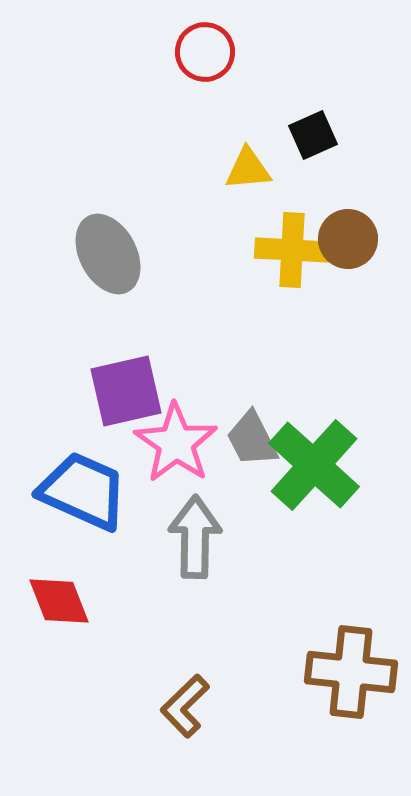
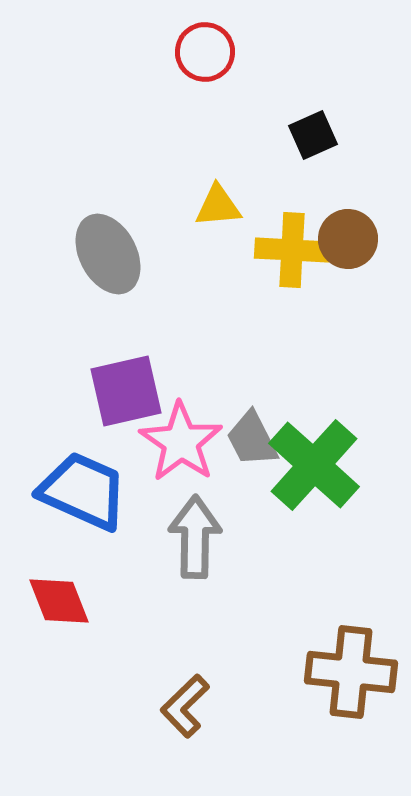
yellow triangle: moved 30 px left, 37 px down
pink star: moved 5 px right, 1 px up
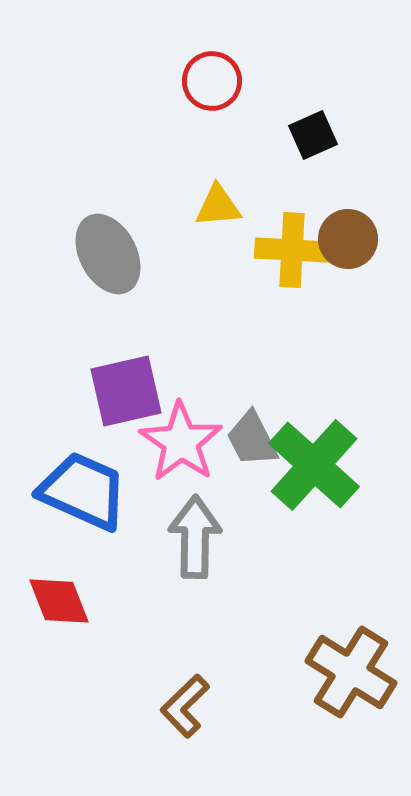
red circle: moved 7 px right, 29 px down
brown cross: rotated 26 degrees clockwise
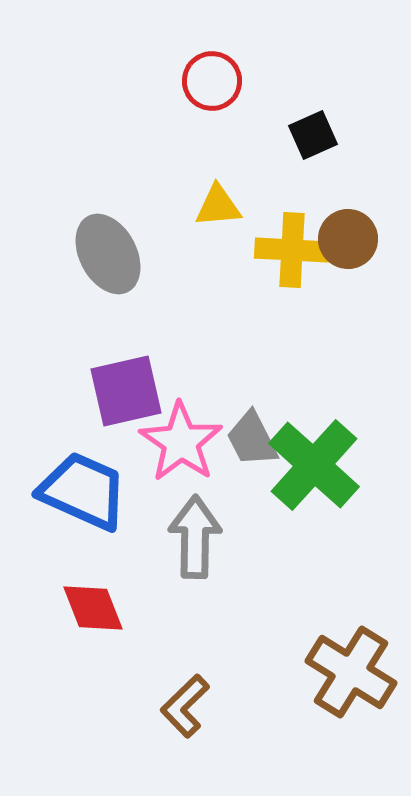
red diamond: moved 34 px right, 7 px down
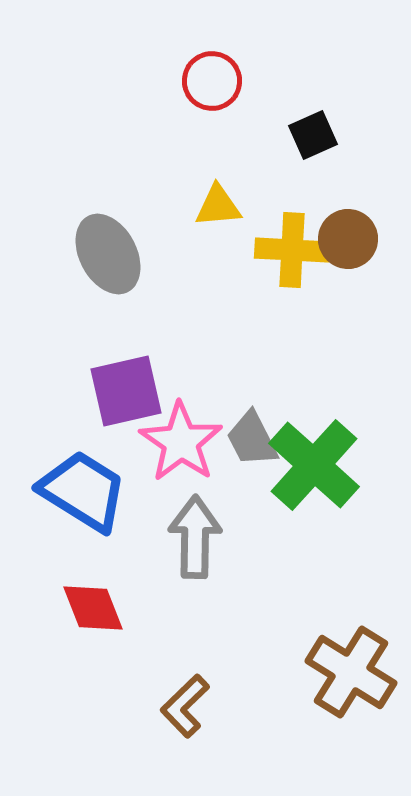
blue trapezoid: rotated 8 degrees clockwise
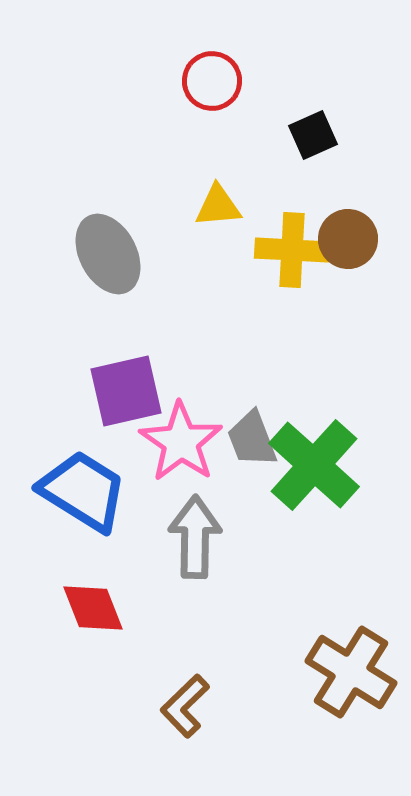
gray trapezoid: rotated 6 degrees clockwise
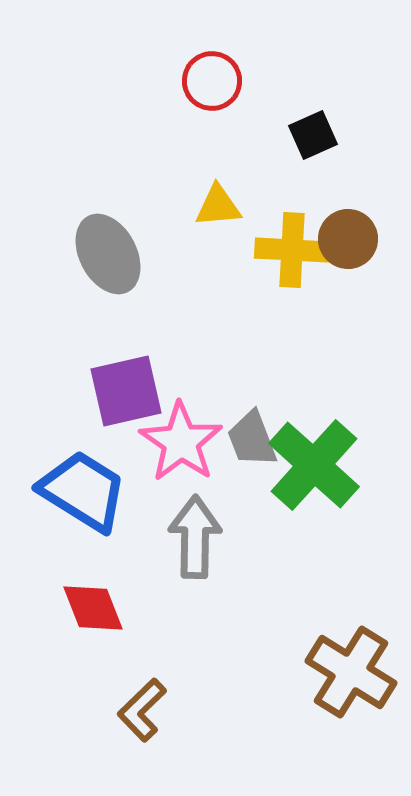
brown L-shape: moved 43 px left, 4 px down
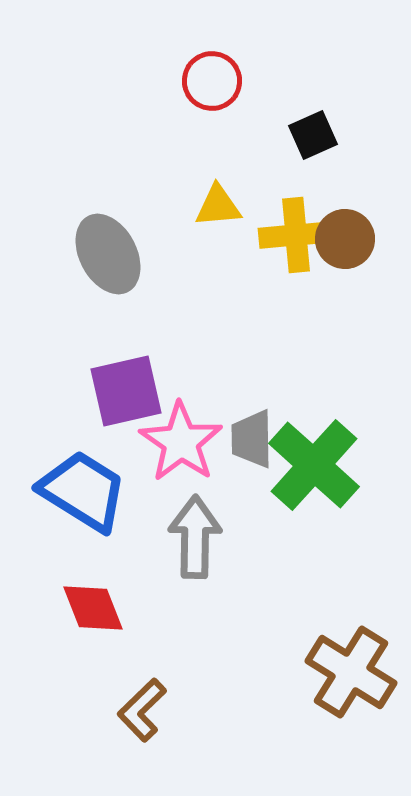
brown circle: moved 3 px left
yellow cross: moved 4 px right, 15 px up; rotated 8 degrees counterclockwise
gray trapezoid: rotated 20 degrees clockwise
